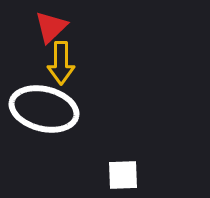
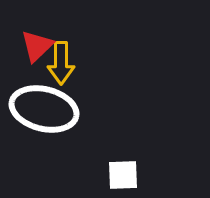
red triangle: moved 14 px left, 19 px down
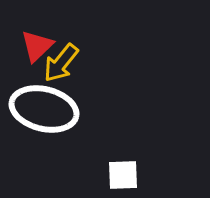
yellow arrow: rotated 39 degrees clockwise
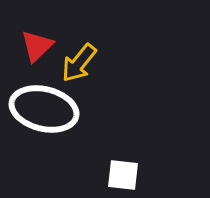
yellow arrow: moved 18 px right
white square: rotated 8 degrees clockwise
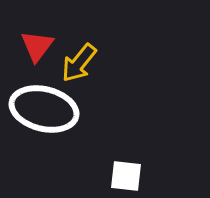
red triangle: rotated 9 degrees counterclockwise
white square: moved 3 px right, 1 px down
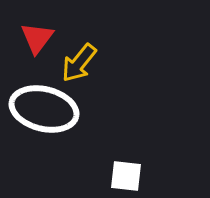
red triangle: moved 8 px up
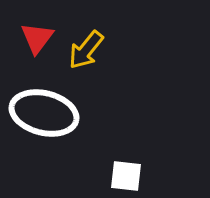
yellow arrow: moved 7 px right, 13 px up
white ellipse: moved 4 px down
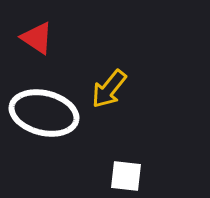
red triangle: rotated 33 degrees counterclockwise
yellow arrow: moved 23 px right, 39 px down
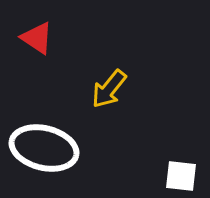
white ellipse: moved 35 px down
white square: moved 55 px right
